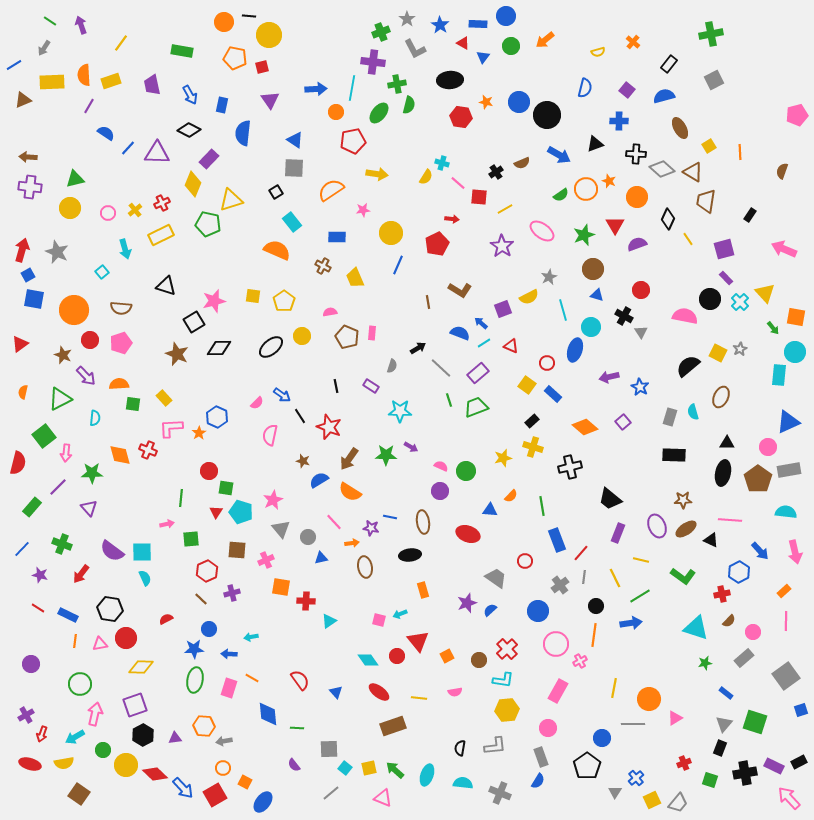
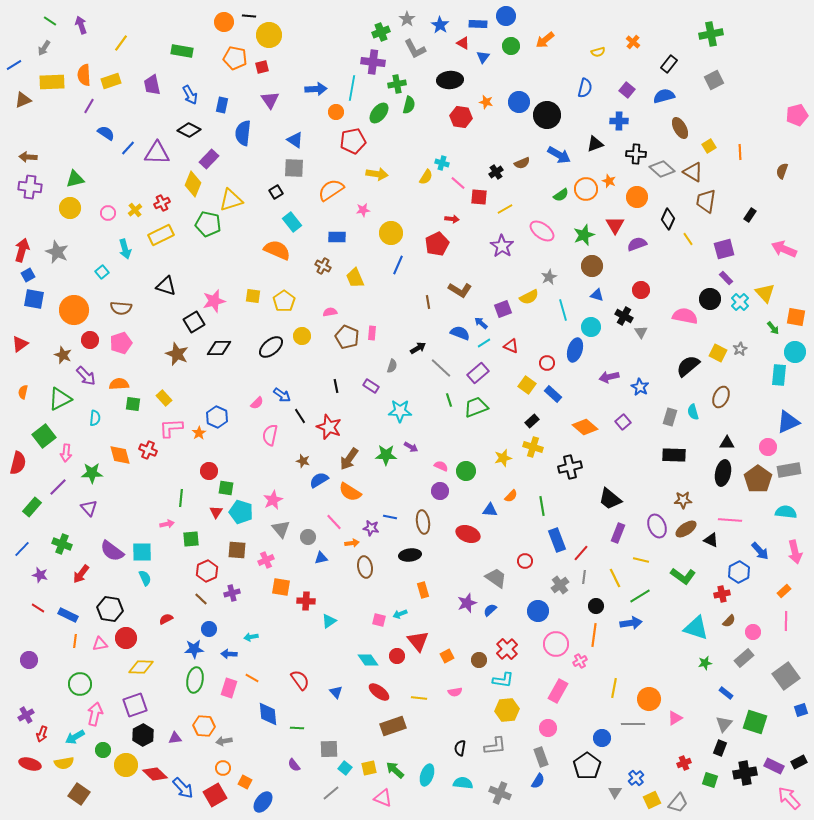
brown circle at (593, 269): moved 1 px left, 3 px up
purple circle at (31, 664): moved 2 px left, 4 px up
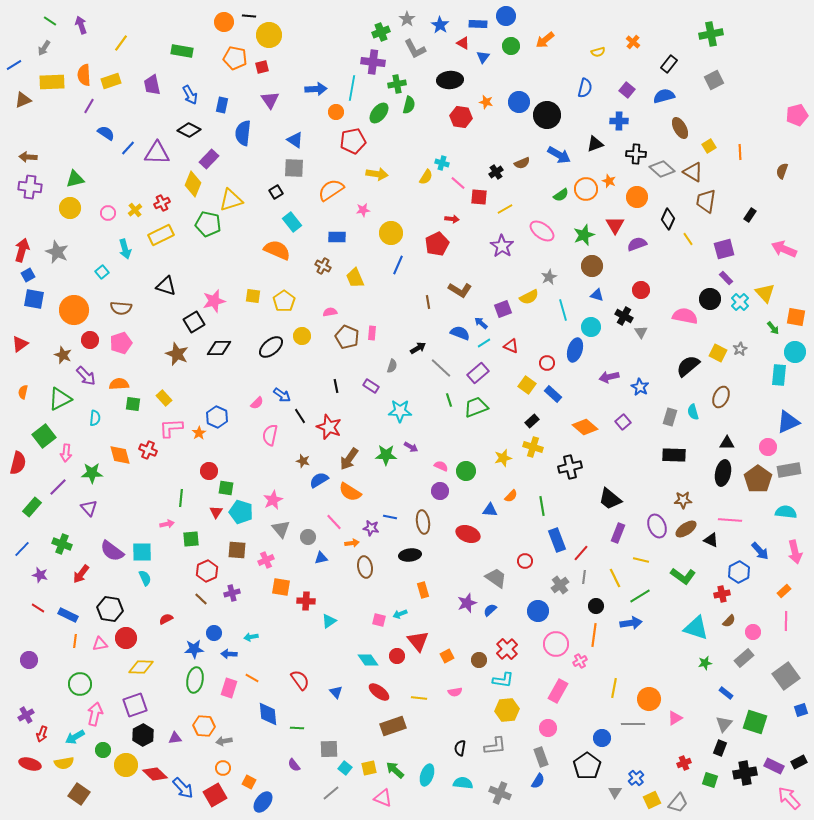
blue circle at (209, 629): moved 5 px right, 4 px down
orange square at (245, 782): moved 4 px right
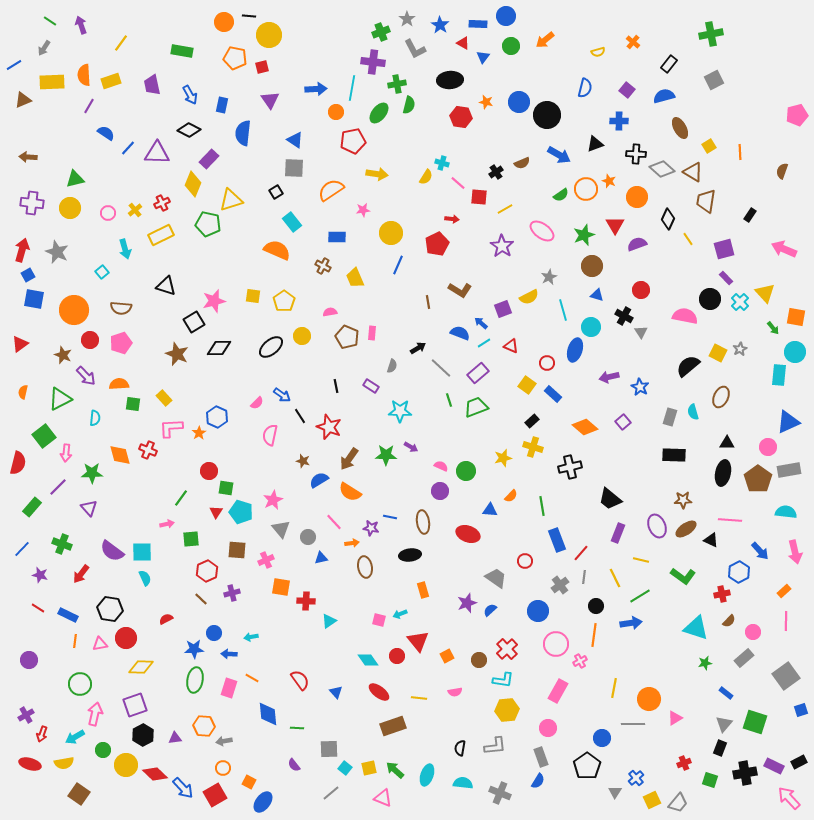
purple cross at (30, 187): moved 2 px right, 16 px down
green line at (181, 498): rotated 30 degrees clockwise
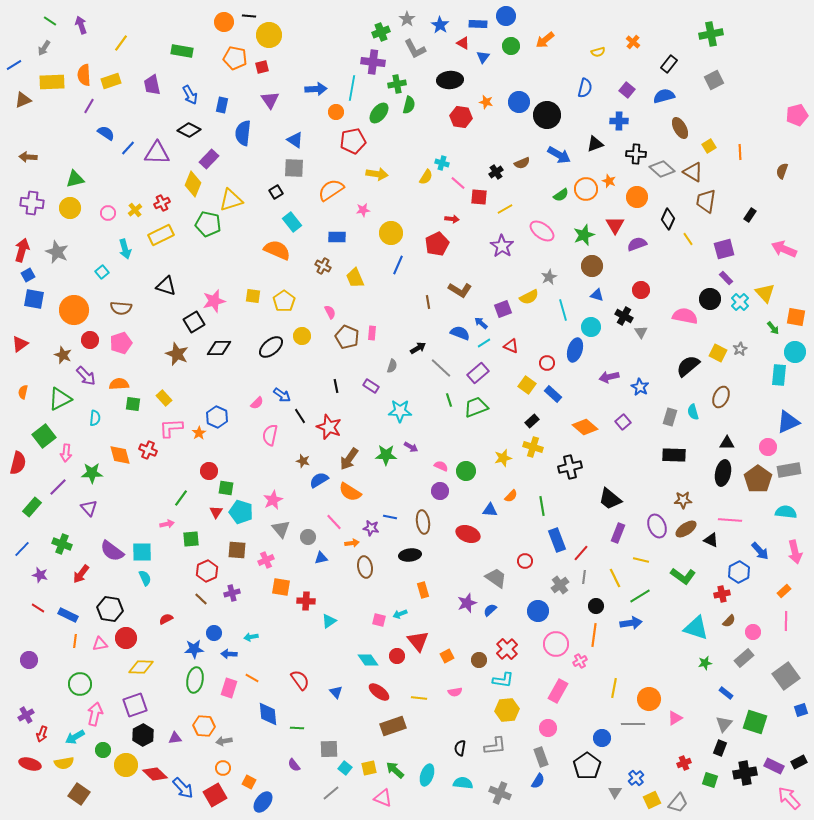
pink semicircle at (330, 312): rotated 72 degrees clockwise
